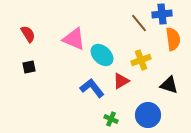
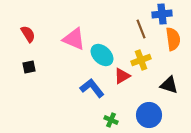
brown line: moved 2 px right, 6 px down; rotated 18 degrees clockwise
red triangle: moved 1 px right, 5 px up
blue circle: moved 1 px right
green cross: moved 1 px down
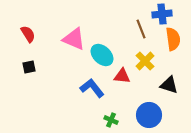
yellow cross: moved 4 px right, 1 px down; rotated 24 degrees counterclockwise
red triangle: rotated 36 degrees clockwise
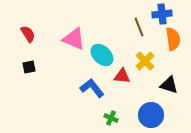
brown line: moved 2 px left, 2 px up
blue circle: moved 2 px right
green cross: moved 2 px up
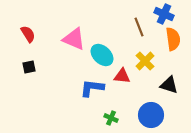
blue cross: moved 2 px right; rotated 30 degrees clockwise
blue L-shape: rotated 45 degrees counterclockwise
